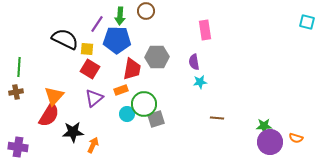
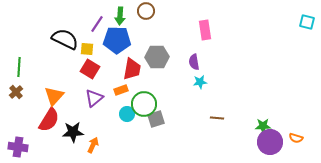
brown cross: rotated 32 degrees counterclockwise
red semicircle: moved 5 px down
green star: moved 1 px left
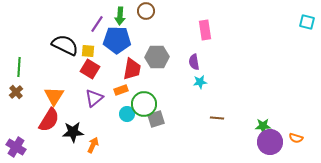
black semicircle: moved 6 px down
yellow square: moved 1 px right, 2 px down
orange triangle: rotated 10 degrees counterclockwise
purple cross: moved 2 px left; rotated 24 degrees clockwise
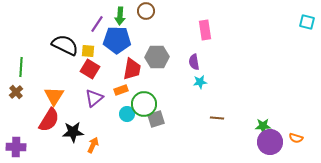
green line: moved 2 px right
purple cross: rotated 30 degrees counterclockwise
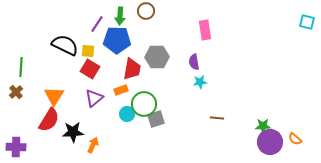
orange semicircle: moved 1 px left, 1 px down; rotated 24 degrees clockwise
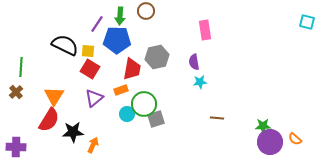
gray hexagon: rotated 10 degrees counterclockwise
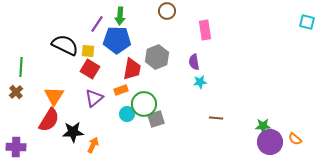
brown circle: moved 21 px right
gray hexagon: rotated 10 degrees counterclockwise
brown line: moved 1 px left
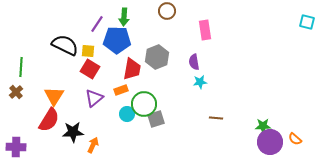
green arrow: moved 4 px right, 1 px down
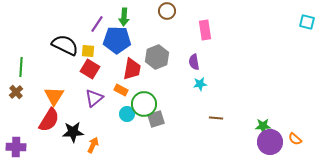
cyan star: moved 2 px down
orange rectangle: rotated 48 degrees clockwise
